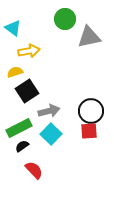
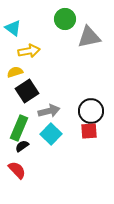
green rectangle: rotated 40 degrees counterclockwise
red semicircle: moved 17 px left
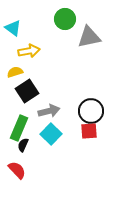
black semicircle: moved 1 px right, 1 px up; rotated 32 degrees counterclockwise
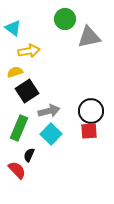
black semicircle: moved 6 px right, 10 px down
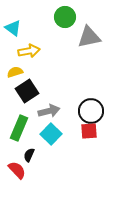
green circle: moved 2 px up
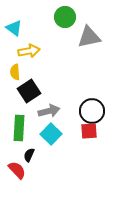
cyan triangle: moved 1 px right
yellow semicircle: rotated 77 degrees counterclockwise
black square: moved 2 px right
black circle: moved 1 px right
green rectangle: rotated 20 degrees counterclockwise
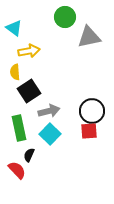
green rectangle: rotated 15 degrees counterclockwise
cyan square: moved 1 px left
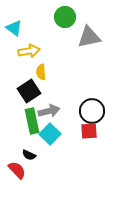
yellow semicircle: moved 26 px right
green rectangle: moved 13 px right, 7 px up
black semicircle: rotated 88 degrees counterclockwise
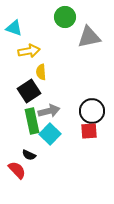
cyan triangle: rotated 18 degrees counterclockwise
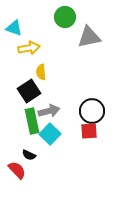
yellow arrow: moved 3 px up
